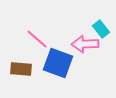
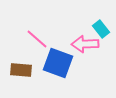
brown rectangle: moved 1 px down
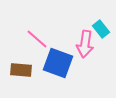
pink arrow: rotated 80 degrees counterclockwise
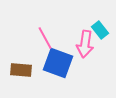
cyan rectangle: moved 1 px left, 1 px down
pink line: moved 8 px right, 1 px up; rotated 20 degrees clockwise
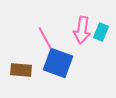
cyan rectangle: moved 1 px right, 2 px down; rotated 60 degrees clockwise
pink arrow: moved 3 px left, 14 px up
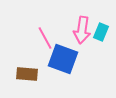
blue square: moved 5 px right, 4 px up
brown rectangle: moved 6 px right, 4 px down
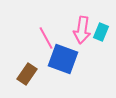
pink line: moved 1 px right
brown rectangle: rotated 60 degrees counterclockwise
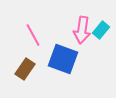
cyan rectangle: moved 2 px up; rotated 18 degrees clockwise
pink line: moved 13 px left, 3 px up
brown rectangle: moved 2 px left, 5 px up
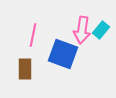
pink line: rotated 40 degrees clockwise
blue square: moved 5 px up
brown rectangle: rotated 35 degrees counterclockwise
